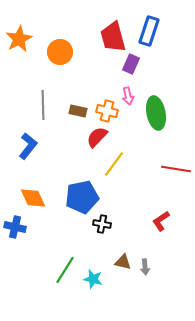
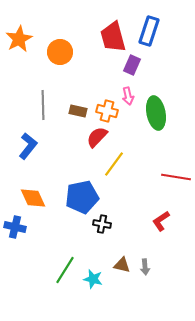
purple rectangle: moved 1 px right, 1 px down
red line: moved 8 px down
brown triangle: moved 1 px left, 3 px down
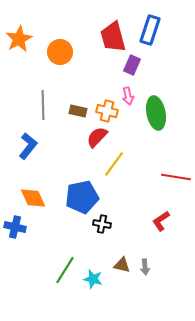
blue rectangle: moved 1 px right, 1 px up
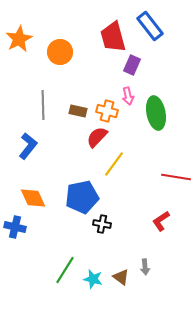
blue rectangle: moved 4 px up; rotated 56 degrees counterclockwise
brown triangle: moved 1 px left, 12 px down; rotated 24 degrees clockwise
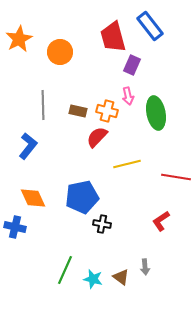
yellow line: moved 13 px right; rotated 40 degrees clockwise
green line: rotated 8 degrees counterclockwise
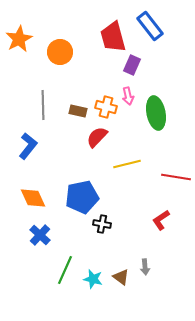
orange cross: moved 1 px left, 4 px up
red L-shape: moved 1 px up
blue cross: moved 25 px right, 8 px down; rotated 30 degrees clockwise
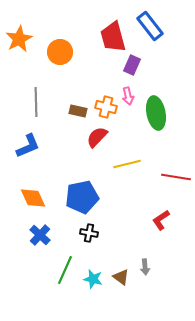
gray line: moved 7 px left, 3 px up
blue L-shape: rotated 28 degrees clockwise
black cross: moved 13 px left, 9 px down
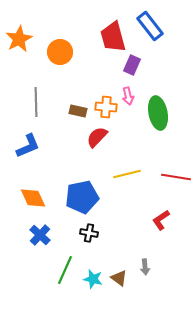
orange cross: rotated 10 degrees counterclockwise
green ellipse: moved 2 px right
yellow line: moved 10 px down
brown triangle: moved 2 px left, 1 px down
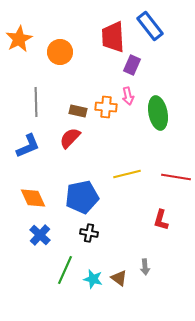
red trapezoid: rotated 12 degrees clockwise
red semicircle: moved 27 px left, 1 px down
red L-shape: rotated 40 degrees counterclockwise
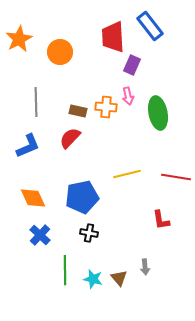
red L-shape: rotated 25 degrees counterclockwise
green line: rotated 24 degrees counterclockwise
brown triangle: rotated 12 degrees clockwise
